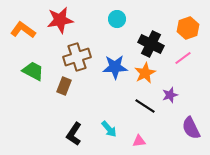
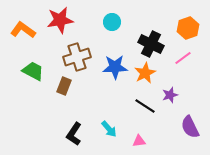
cyan circle: moved 5 px left, 3 px down
purple semicircle: moved 1 px left, 1 px up
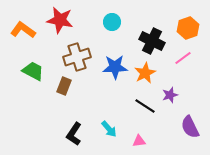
red star: rotated 20 degrees clockwise
black cross: moved 1 px right, 3 px up
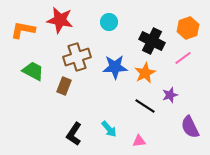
cyan circle: moved 3 px left
orange L-shape: rotated 25 degrees counterclockwise
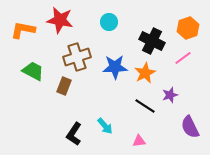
cyan arrow: moved 4 px left, 3 px up
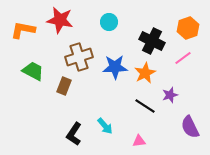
brown cross: moved 2 px right
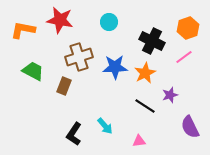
pink line: moved 1 px right, 1 px up
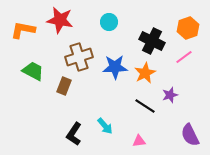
purple semicircle: moved 8 px down
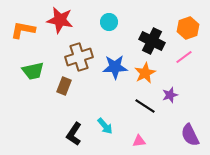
green trapezoid: rotated 140 degrees clockwise
